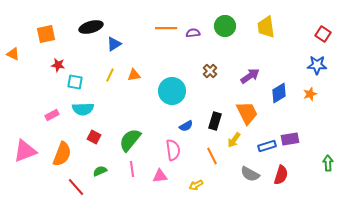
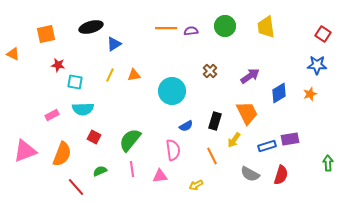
purple semicircle at (193, 33): moved 2 px left, 2 px up
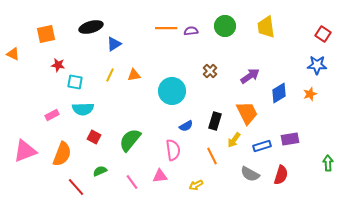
blue rectangle at (267, 146): moved 5 px left
pink line at (132, 169): moved 13 px down; rotated 28 degrees counterclockwise
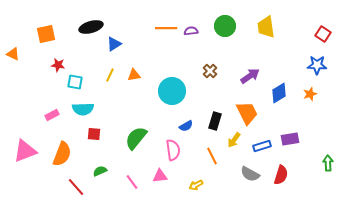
red square at (94, 137): moved 3 px up; rotated 24 degrees counterclockwise
green semicircle at (130, 140): moved 6 px right, 2 px up
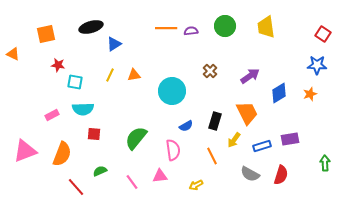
green arrow at (328, 163): moved 3 px left
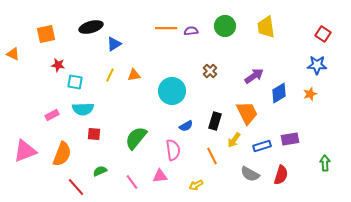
purple arrow at (250, 76): moved 4 px right
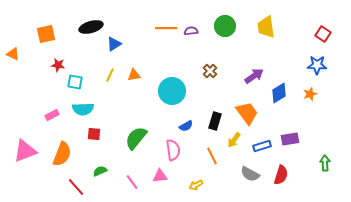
orange trapezoid at (247, 113): rotated 10 degrees counterclockwise
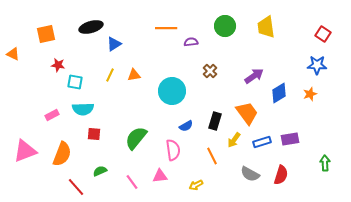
purple semicircle at (191, 31): moved 11 px down
blue rectangle at (262, 146): moved 4 px up
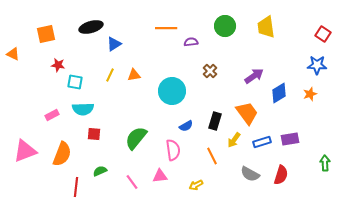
red line at (76, 187): rotated 48 degrees clockwise
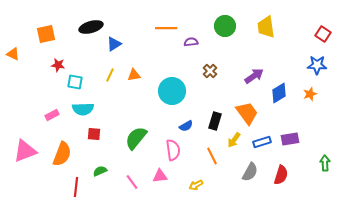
gray semicircle at (250, 174): moved 2 px up; rotated 90 degrees counterclockwise
